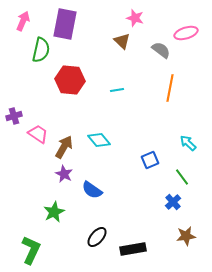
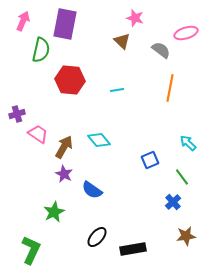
purple cross: moved 3 px right, 2 px up
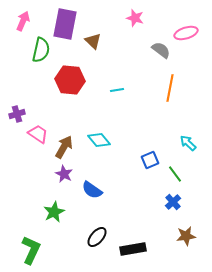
brown triangle: moved 29 px left
green line: moved 7 px left, 3 px up
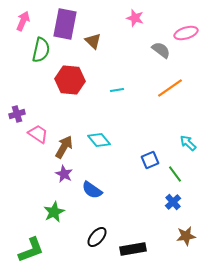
orange line: rotated 44 degrees clockwise
green L-shape: rotated 44 degrees clockwise
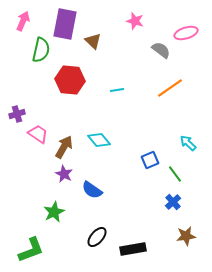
pink star: moved 3 px down
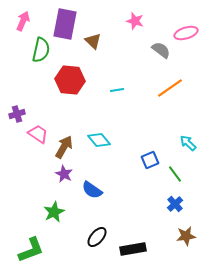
blue cross: moved 2 px right, 2 px down
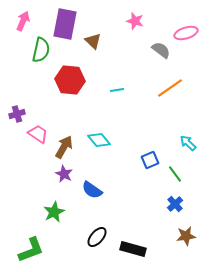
black rectangle: rotated 25 degrees clockwise
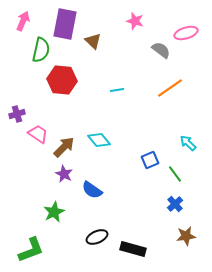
red hexagon: moved 8 px left
brown arrow: rotated 15 degrees clockwise
black ellipse: rotated 25 degrees clockwise
